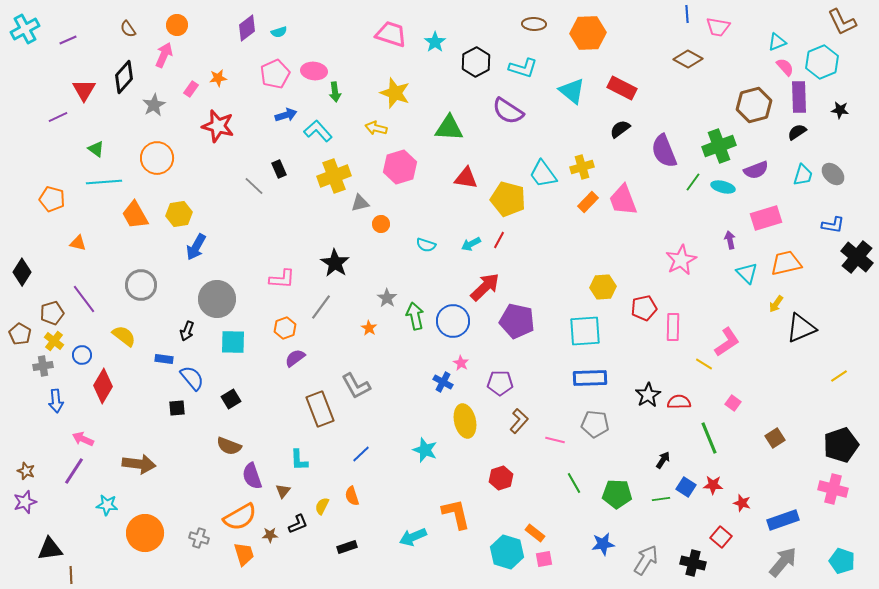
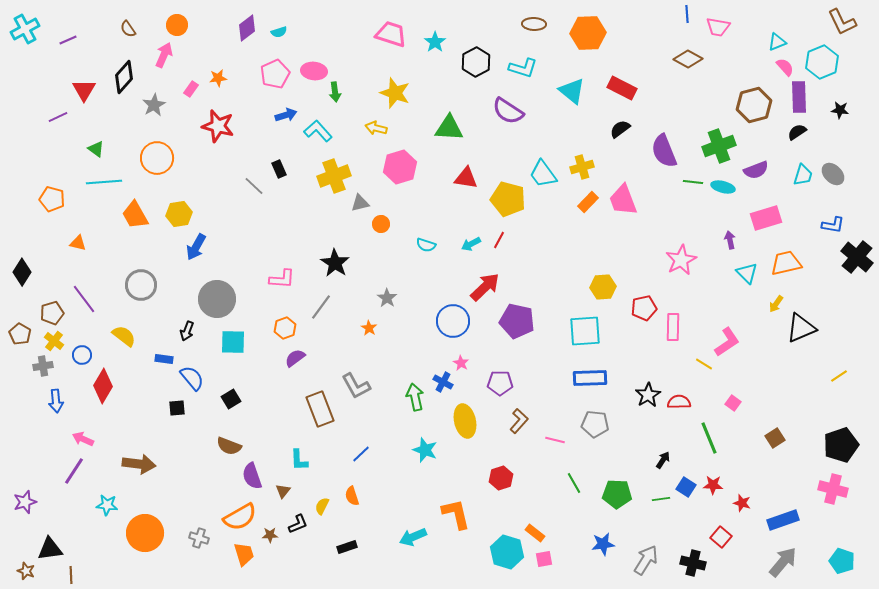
green line at (693, 182): rotated 60 degrees clockwise
green arrow at (415, 316): moved 81 px down
brown star at (26, 471): moved 100 px down
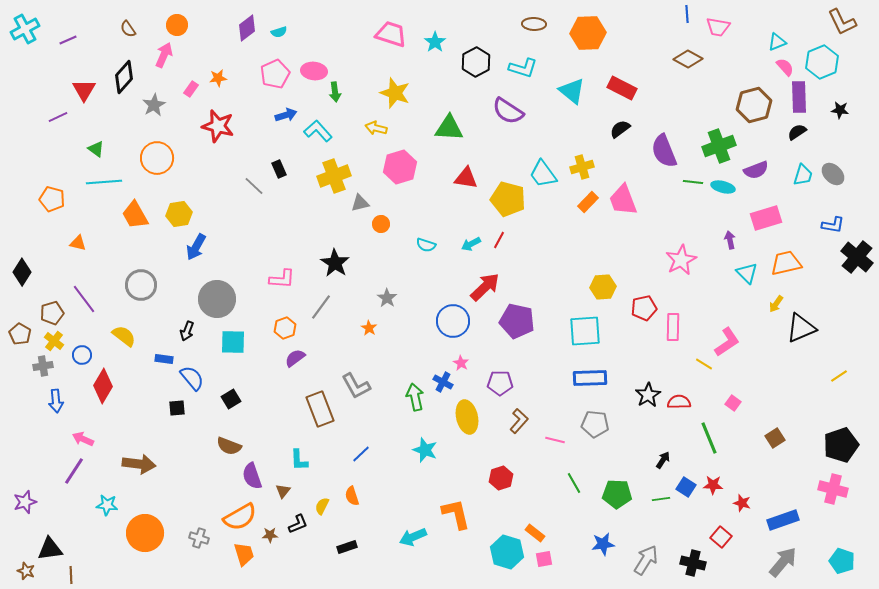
yellow ellipse at (465, 421): moved 2 px right, 4 px up
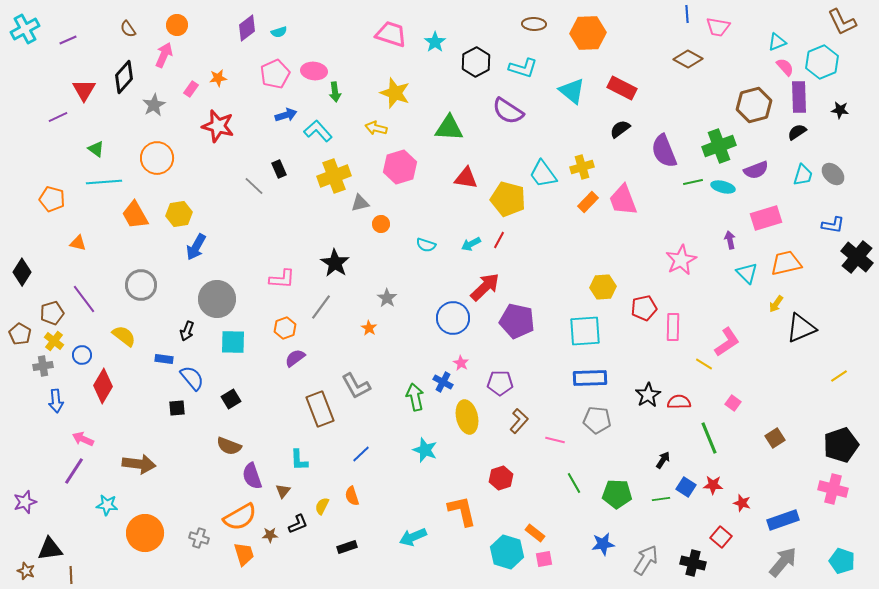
green line at (693, 182): rotated 18 degrees counterclockwise
blue circle at (453, 321): moved 3 px up
gray pentagon at (595, 424): moved 2 px right, 4 px up
orange L-shape at (456, 514): moved 6 px right, 3 px up
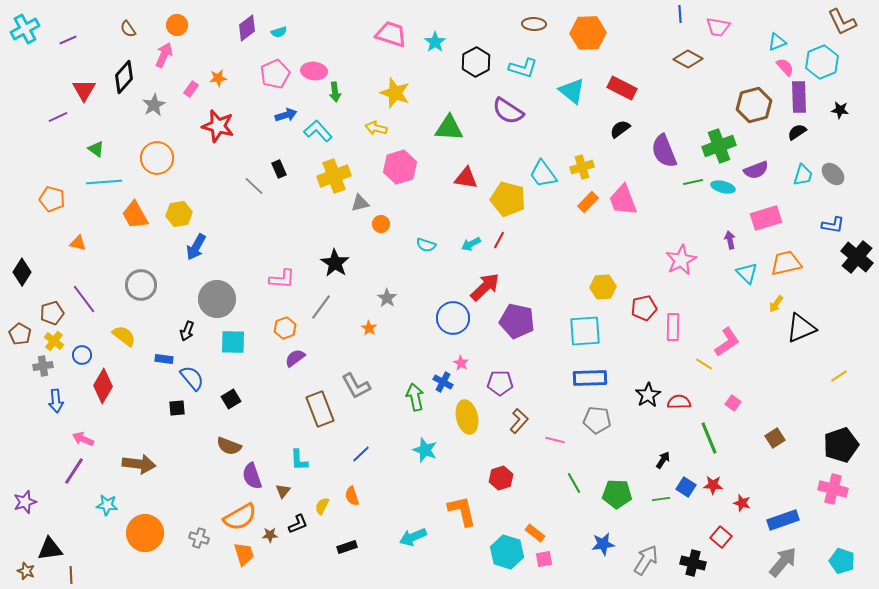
blue line at (687, 14): moved 7 px left
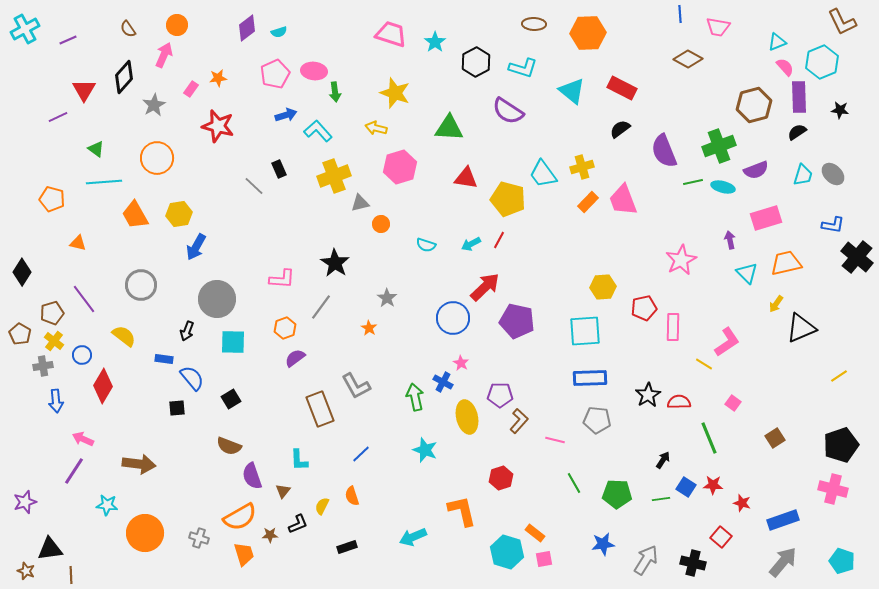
purple pentagon at (500, 383): moved 12 px down
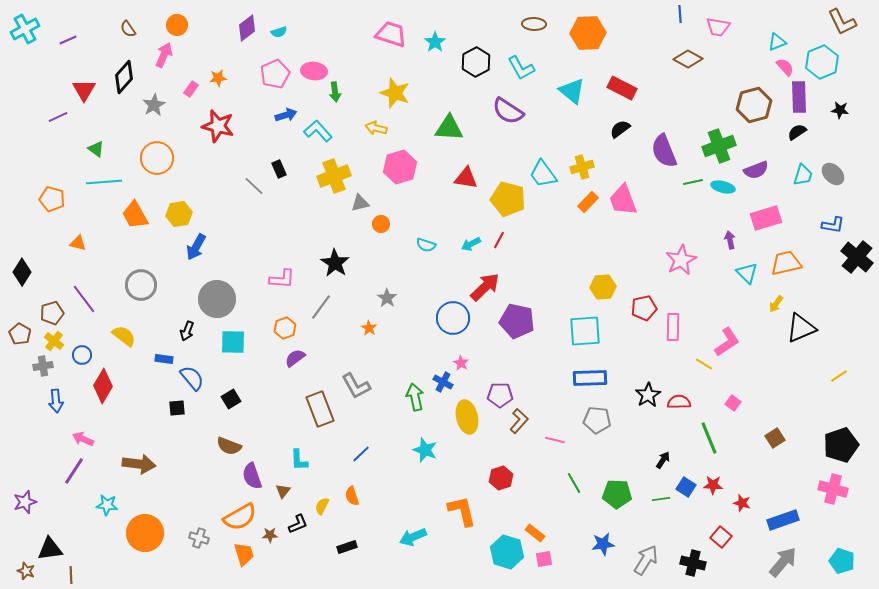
cyan L-shape at (523, 68): moved 2 px left; rotated 44 degrees clockwise
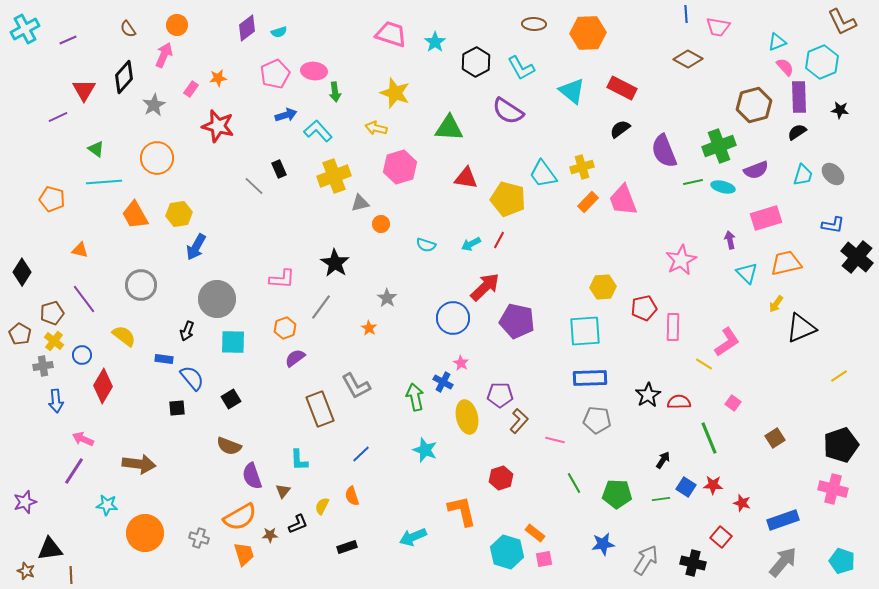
blue line at (680, 14): moved 6 px right
orange triangle at (78, 243): moved 2 px right, 7 px down
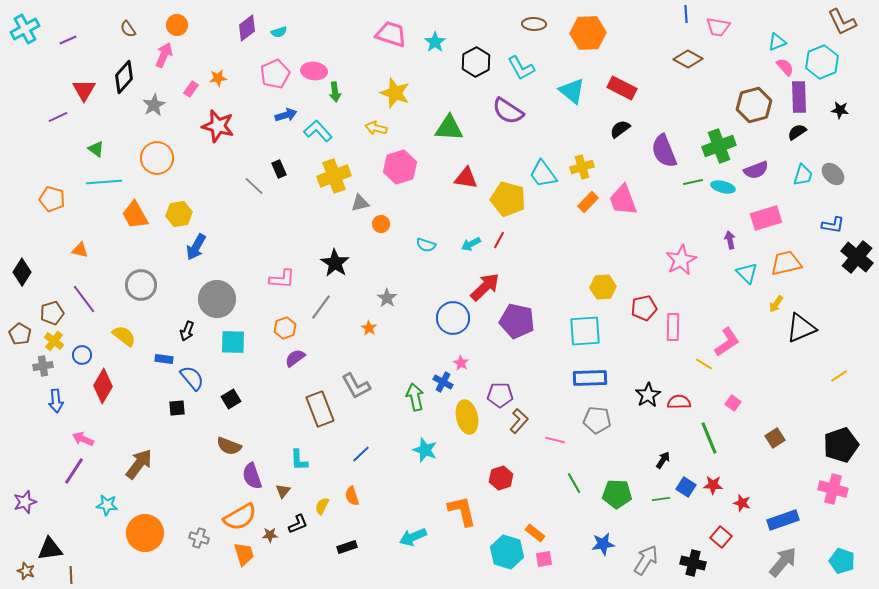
brown arrow at (139, 464): rotated 60 degrees counterclockwise
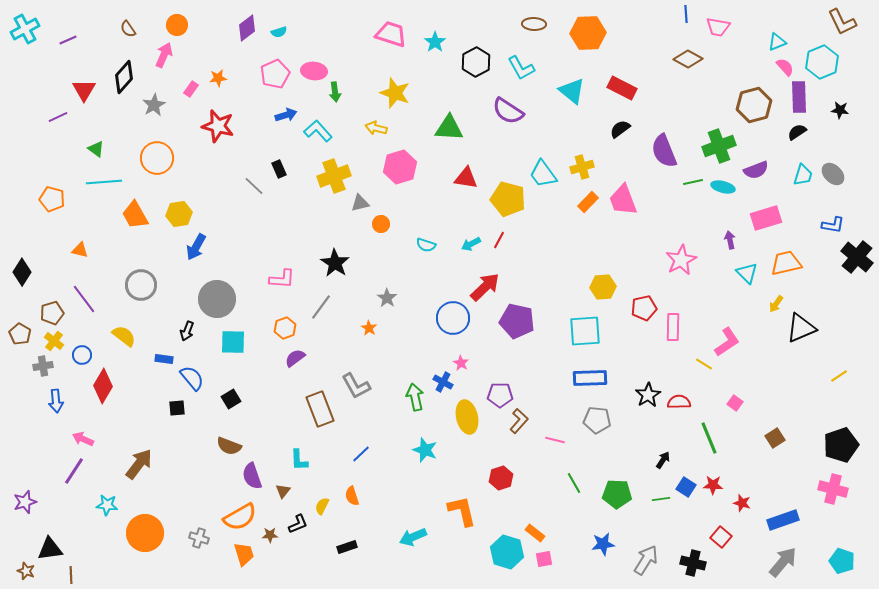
pink square at (733, 403): moved 2 px right
